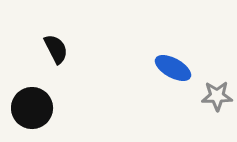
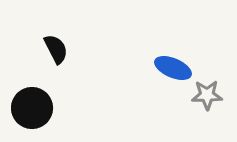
blue ellipse: rotated 6 degrees counterclockwise
gray star: moved 10 px left, 1 px up
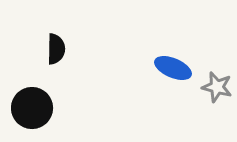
black semicircle: rotated 28 degrees clockwise
gray star: moved 10 px right, 8 px up; rotated 16 degrees clockwise
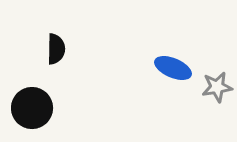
gray star: rotated 24 degrees counterclockwise
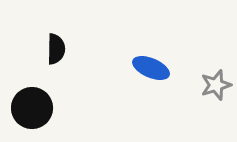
blue ellipse: moved 22 px left
gray star: moved 1 px left, 2 px up; rotated 8 degrees counterclockwise
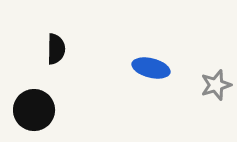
blue ellipse: rotated 9 degrees counterclockwise
black circle: moved 2 px right, 2 px down
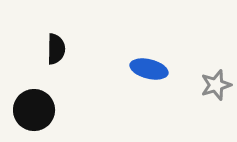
blue ellipse: moved 2 px left, 1 px down
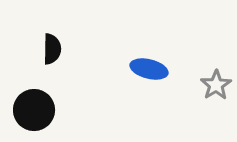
black semicircle: moved 4 px left
gray star: rotated 16 degrees counterclockwise
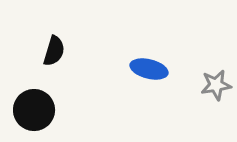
black semicircle: moved 2 px right, 2 px down; rotated 16 degrees clockwise
gray star: rotated 24 degrees clockwise
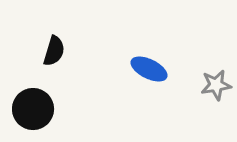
blue ellipse: rotated 12 degrees clockwise
black circle: moved 1 px left, 1 px up
